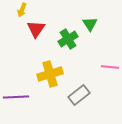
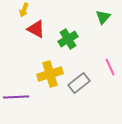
yellow arrow: moved 2 px right
green triangle: moved 13 px right, 7 px up; rotated 14 degrees clockwise
red triangle: rotated 36 degrees counterclockwise
pink line: rotated 60 degrees clockwise
gray rectangle: moved 12 px up
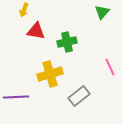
green triangle: moved 1 px left, 5 px up
red triangle: moved 2 px down; rotated 18 degrees counterclockwise
green cross: moved 1 px left, 3 px down; rotated 18 degrees clockwise
gray rectangle: moved 13 px down
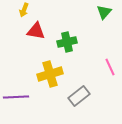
green triangle: moved 2 px right
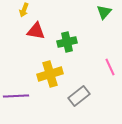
purple line: moved 1 px up
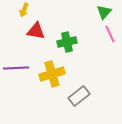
pink line: moved 33 px up
yellow cross: moved 2 px right
purple line: moved 28 px up
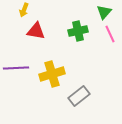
green cross: moved 11 px right, 11 px up
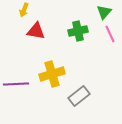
purple line: moved 16 px down
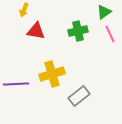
green triangle: rotated 14 degrees clockwise
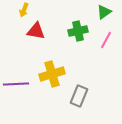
pink line: moved 4 px left, 6 px down; rotated 54 degrees clockwise
gray rectangle: rotated 30 degrees counterclockwise
